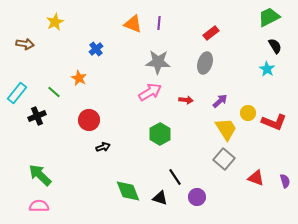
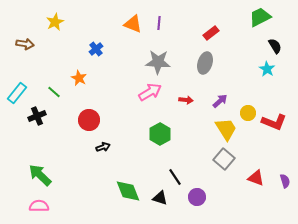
green trapezoid: moved 9 px left
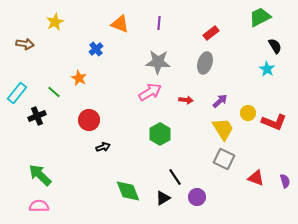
orange triangle: moved 13 px left
yellow trapezoid: moved 3 px left
gray square: rotated 15 degrees counterclockwise
black triangle: moved 3 px right; rotated 49 degrees counterclockwise
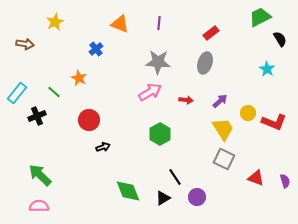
black semicircle: moved 5 px right, 7 px up
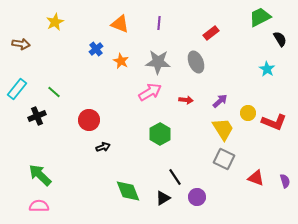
brown arrow: moved 4 px left
gray ellipse: moved 9 px left, 1 px up; rotated 40 degrees counterclockwise
orange star: moved 42 px right, 17 px up
cyan rectangle: moved 4 px up
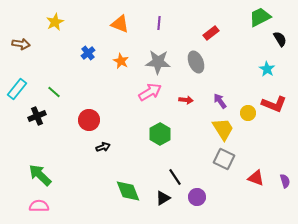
blue cross: moved 8 px left, 4 px down
purple arrow: rotated 84 degrees counterclockwise
red L-shape: moved 18 px up
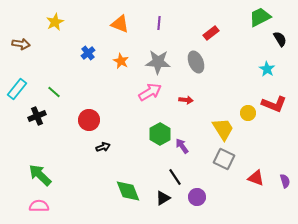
purple arrow: moved 38 px left, 45 px down
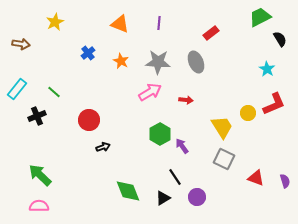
red L-shape: rotated 45 degrees counterclockwise
yellow trapezoid: moved 1 px left, 2 px up
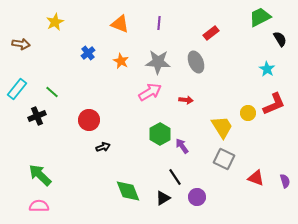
green line: moved 2 px left
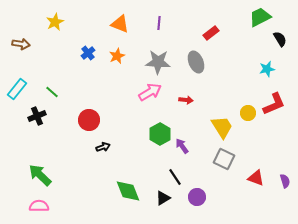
orange star: moved 4 px left, 5 px up; rotated 21 degrees clockwise
cyan star: rotated 28 degrees clockwise
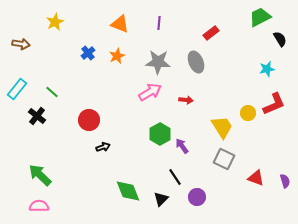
black cross: rotated 30 degrees counterclockwise
black triangle: moved 2 px left, 1 px down; rotated 14 degrees counterclockwise
